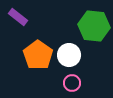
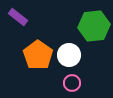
green hexagon: rotated 12 degrees counterclockwise
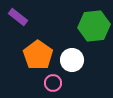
white circle: moved 3 px right, 5 px down
pink circle: moved 19 px left
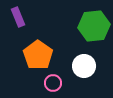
purple rectangle: rotated 30 degrees clockwise
white circle: moved 12 px right, 6 px down
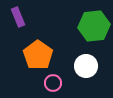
white circle: moved 2 px right
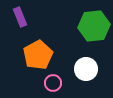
purple rectangle: moved 2 px right
orange pentagon: rotated 8 degrees clockwise
white circle: moved 3 px down
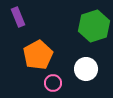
purple rectangle: moved 2 px left
green hexagon: rotated 12 degrees counterclockwise
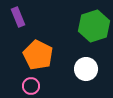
orange pentagon: rotated 16 degrees counterclockwise
pink circle: moved 22 px left, 3 px down
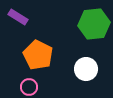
purple rectangle: rotated 36 degrees counterclockwise
green hexagon: moved 2 px up; rotated 12 degrees clockwise
pink circle: moved 2 px left, 1 px down
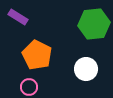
orange pentagon: moved 1 px left
